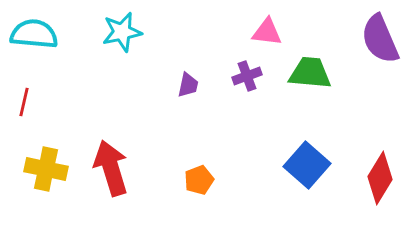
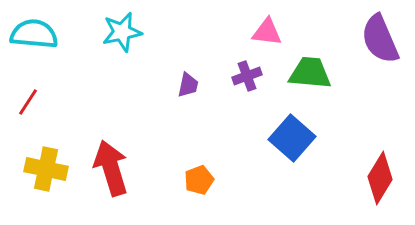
red line: moved 4 px right; rotated 20 degrees clockwise
blue square: moved 15 px left, 27 px up
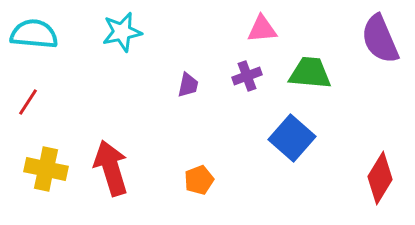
pink triangle: moved 5 px left, 3 px up; rotated 12 degrees counterclockwise
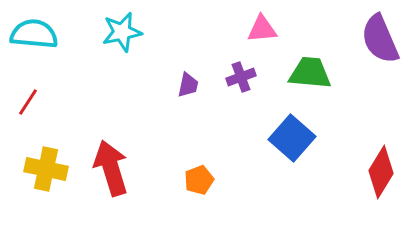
purple cross: moved 6 px left, 1 px down
red diamond: moved 1 px right, 6 px up
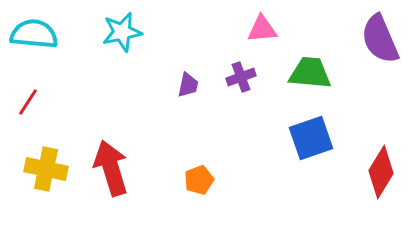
blue square: moved 19 px right; rotated 30 degrees clockwise
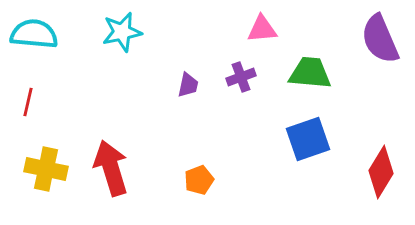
red line: rotated 20 degrees counterclockwise
blue square: moved 3 px left, 1 px down
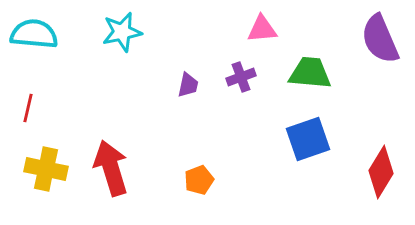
red line: moved 6 px down
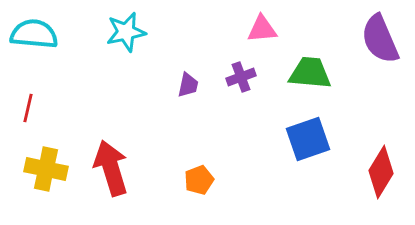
cyan star: moved 4 px right
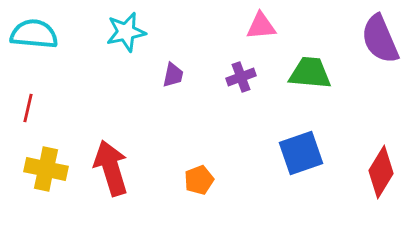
pink triangle: moved 1 px left, 3 px up
purple trapezoid: moved 15 px left, 10 px up
blue square: moved 7 px left, 14 px down
